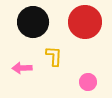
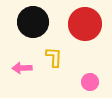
red circle: moved 2 px down
yellow L-shape: moved 1 px down
pink circle: moved 2 px right
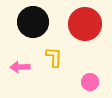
pink arrow: moved 2 px left, 1 px up
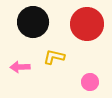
red circle: moved 2 px right
yellow L-shape: rotated 80 degrees counterclockwise
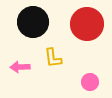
yellow L-shape: moved 1 px left, 1 px down; rotated 110 degrees counterclockwise
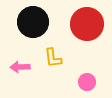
pink circle: moved 3 px left
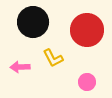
red circle: moved 6 px down
yellow L-shape: rotated 20 degrees counterclockwise
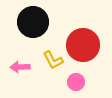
red circle: moved 4 px left, 15 px down
yellow L-shape: moved 2 px down
pink circle: moved 11 px left
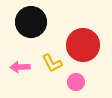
black circle: moved 2 px left
yellow L-shape: moved 1 px left, 3 px down
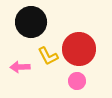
red circle: moved 4 px left, 4 px down
yellow L-shape: moved 4 px left, 7 px up
pink circle: moved 1 px right, 1 px up
